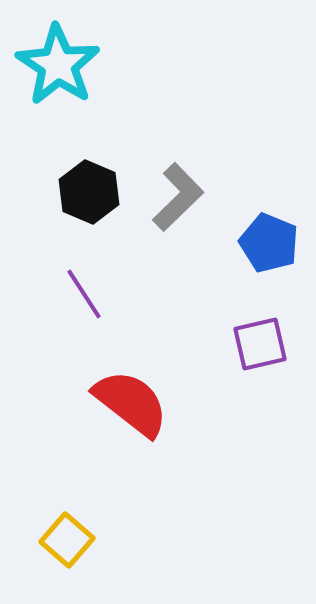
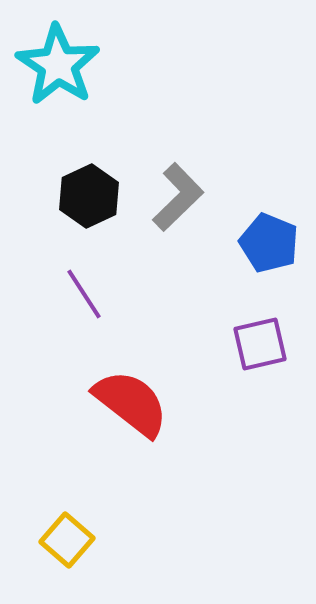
black hexagon: moved 4 px down; rotated 12 degrees clockwise
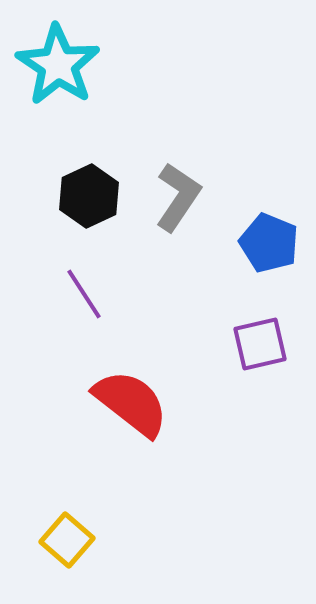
gray L-shape: rotated 12 degrees counterclockwise
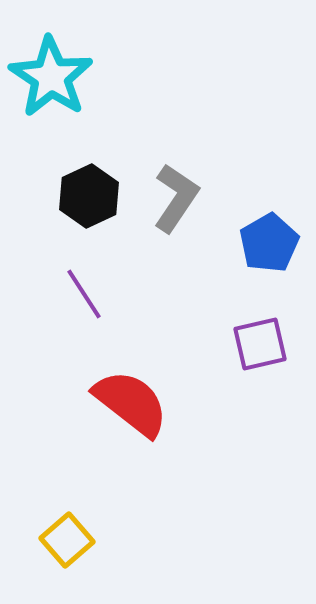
cyan star: moved 7 px left, 12 px down
gray L-shape: moved 2 px left, 1 px down
blue pentagon: rotated 20 degrees clockwise
yellow square: rotated 8 degrees clockwise
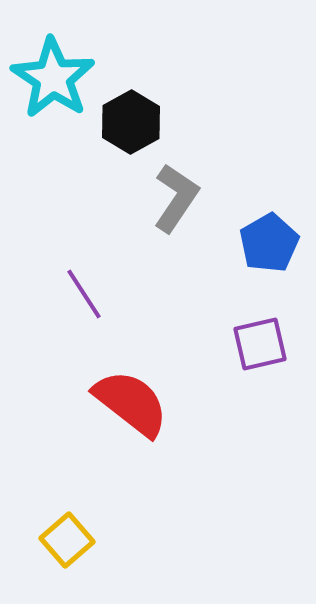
cyan star: moved 2 px right, 1 px down
black hexagon: moved 42 px right, 74 px up; rotated 4 degrees counterclockwise
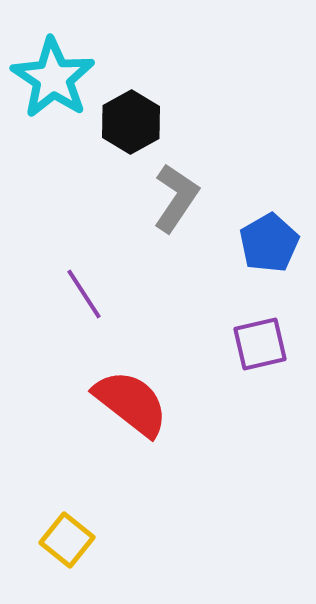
yellow square: rotated 10 degrees counterclockwise
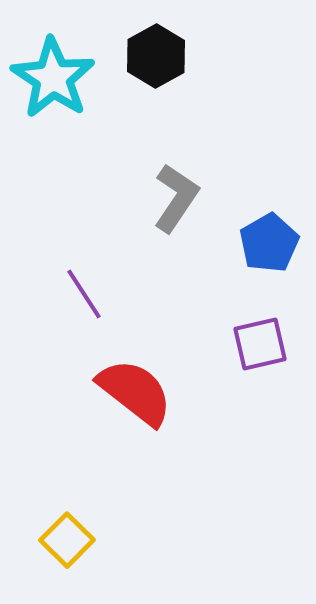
black hexagon: moved 25 px right, 66 px up
red semicircle: moved 4 px right, 11 px up
yellow square: rotated 6 degrees clockwise
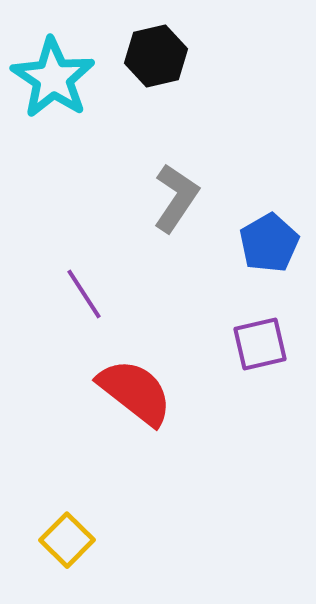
black hexagon: rotated 16 degrees clockwise
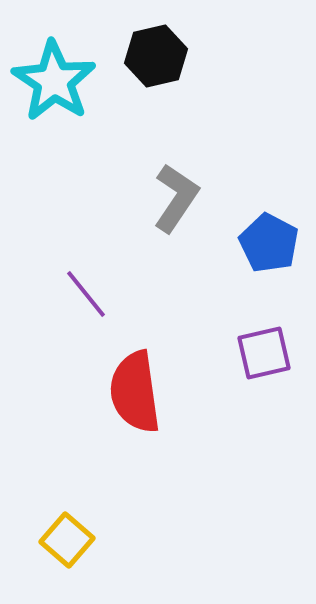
cyan star: moved 1 px right, 3 px down
blue pentagon: rotated 14 degrees counterclockwise
purple line: moved 2 px right; rotated 6 degrees counterclockwise
purple square: moved 4 px right, 9 px down
red semicircle: rotated 136 degrees counterclockwise
yellow square: rotated 4 degrees counterclockwise
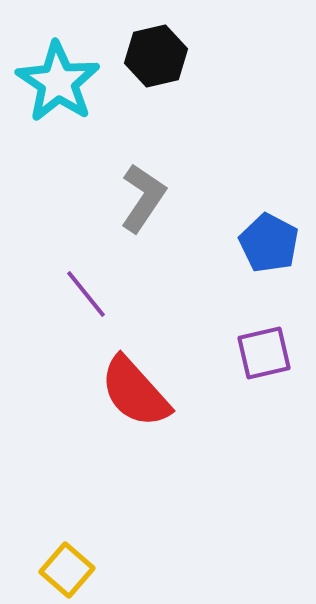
cyan star: moved 4 px right, 1 px down
gray L-shape: moved 33 px left
red semicircle: rotated 34 degrees counterclockwise
yellow square: moved 30 px down
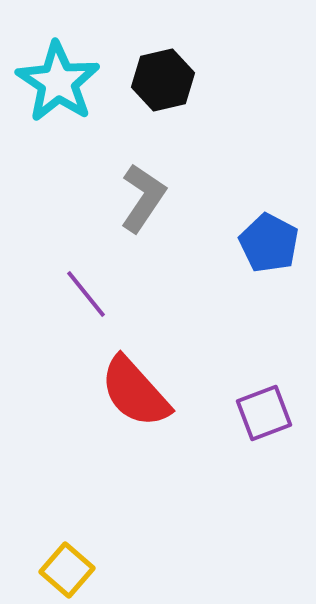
black hexagon: moved 7 px right, 24 px down
purple square: moved 60 px down; rotated 8 degrees counterclockwise
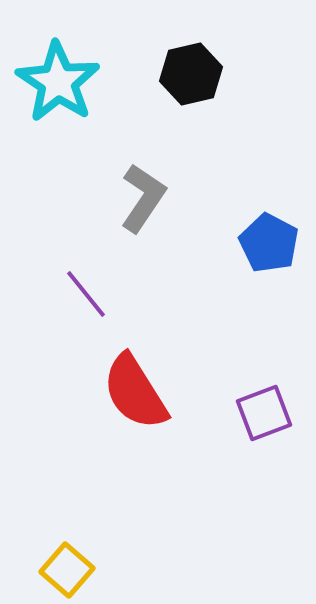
black hexagon: moved 28 px right, 6 px up
red semicircle: rotated 10 degrees clockwise
